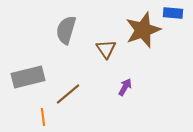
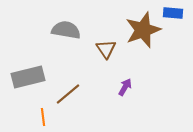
gray semicircle: rotated 84 degrees clockwise
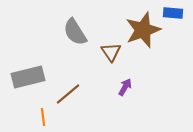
gray semicircle: moved 9 px right, 2 px down; rotated 132 degrees counterclockwise
brown triangle: moved 5 px right, 3 px down
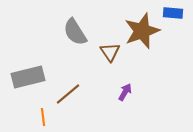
brown star: moved 1 px left, 1 px down
brown triangle: moved 1 px left
purple arrow: moved 5 px down
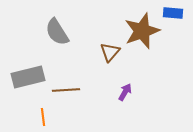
gray semicircle: moved 18 px left
brown triangle: rotated 15 degrees clockwise
brown line: moved 2 px left, 4 px up; rotated 36 degrees clockwise
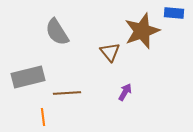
blue rectangle: moved 1 px right
brown triangle: rotated 20 degrees counterclockwise
brown line: moved 1 px right, 3 px down
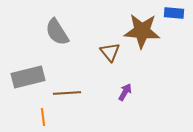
brown star: rotated 24 degrees clockwise
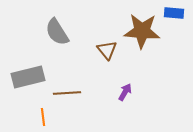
brown triangle: moved 3 px left, 2 px up
